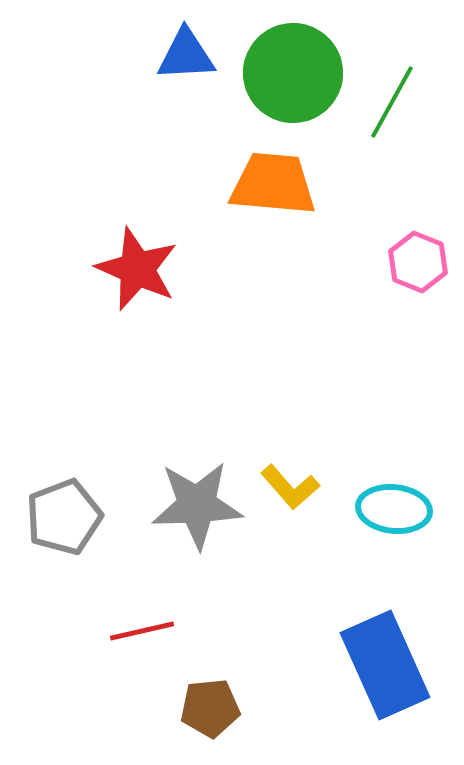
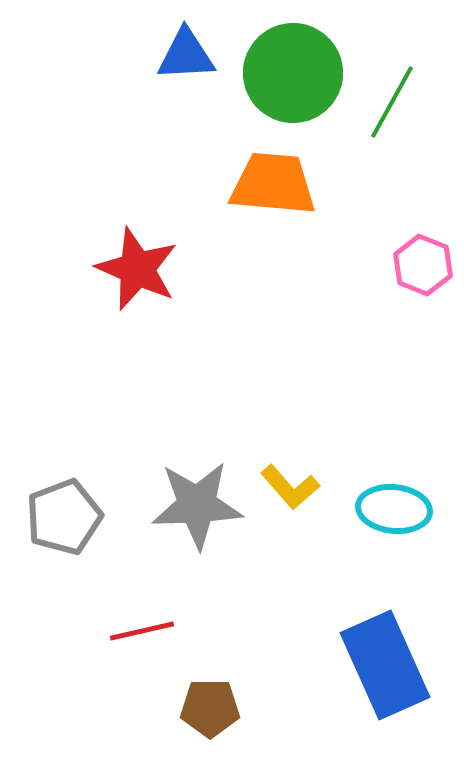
pink hexagon: moved 5 px right, 3 px down
brown pentagon: rotated 6 degrees clockwise
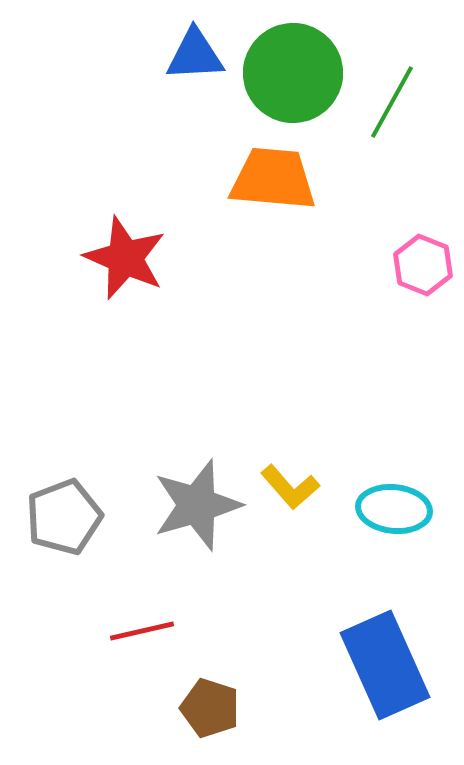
blue triangle: moved 9 px right
orange trapezoid: moved 5 px up
red star: moved 12 px left, 11 px up
gray star: rotated 14 degrees counterclockwise
brown pentagon: rotated 18 degrees clockwise
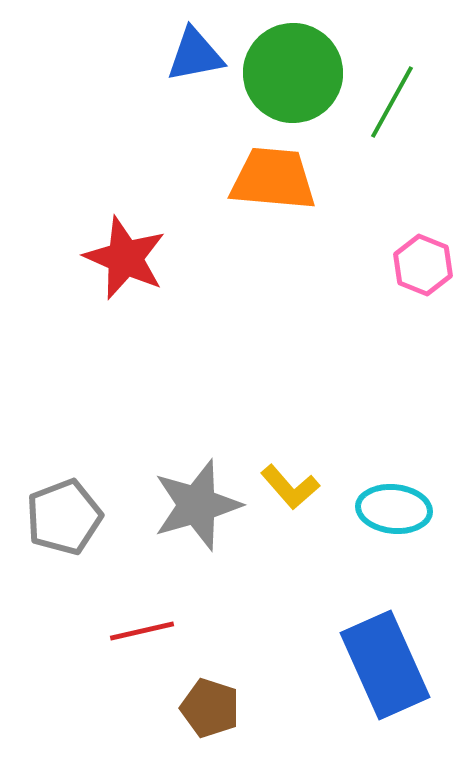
blue triangle: rotated 8 degrees counterclockwise
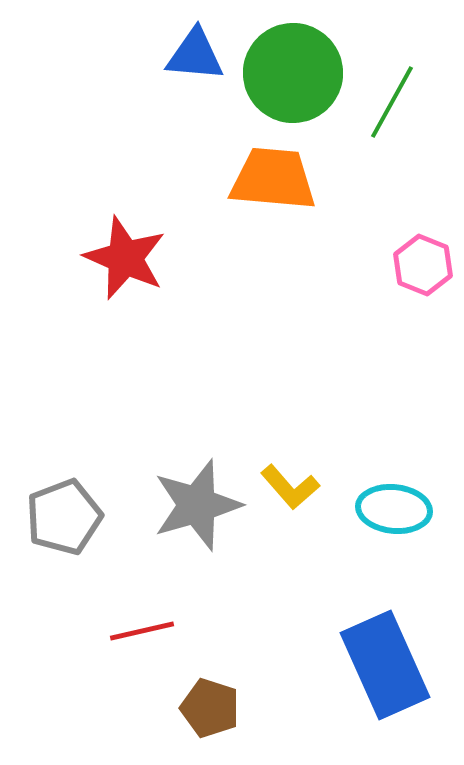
blue triangle: rotated 16 degrees clockwise
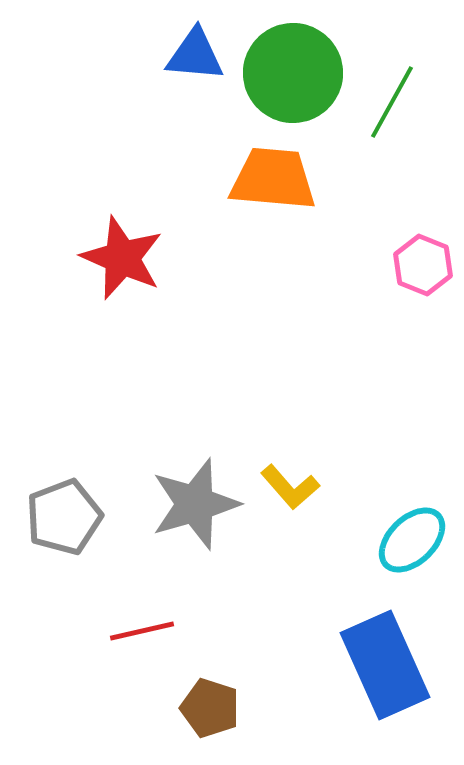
red star: moved 3 px left
gray star: moved 2 px left, 1 px up
cyan ellipse: moved 18 px right, 31 px down; rotated 50 degrees counterclockwise
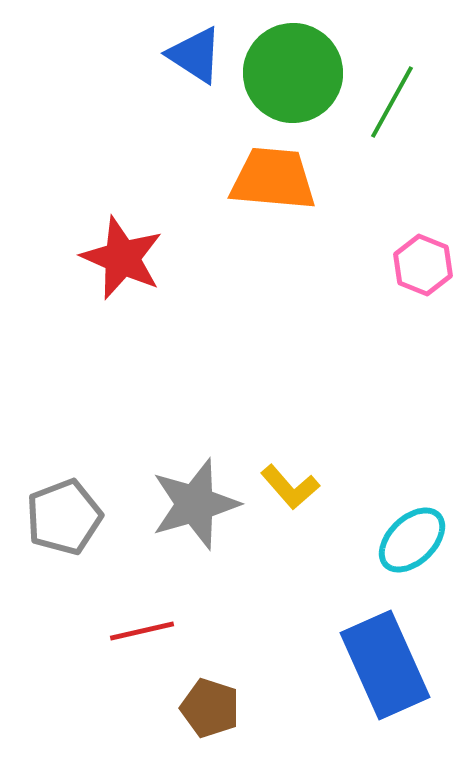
blue triangle: rotated 28 degrees clockwise
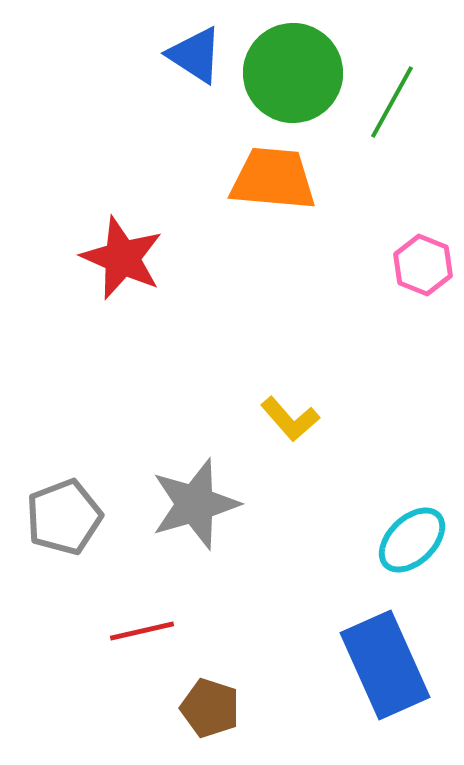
yellow L-shape: moved 68 px up
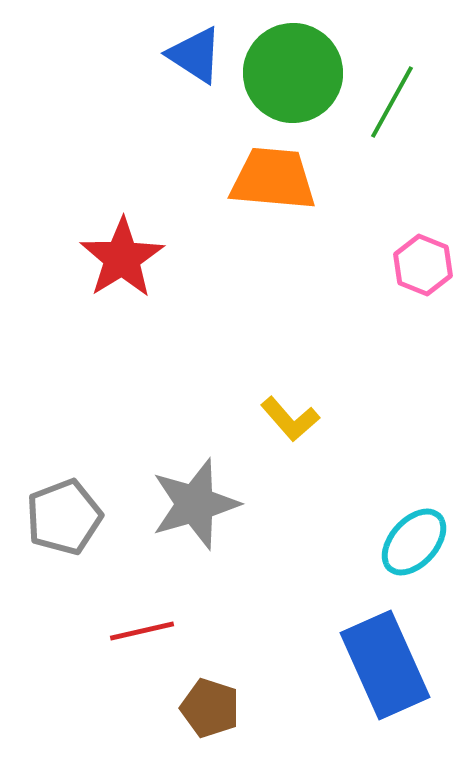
red star: rotated 16 degrees clockwise
cyan ellipse: moved 2 px right, 2 px down; rotated 4 degrees counterclockwise
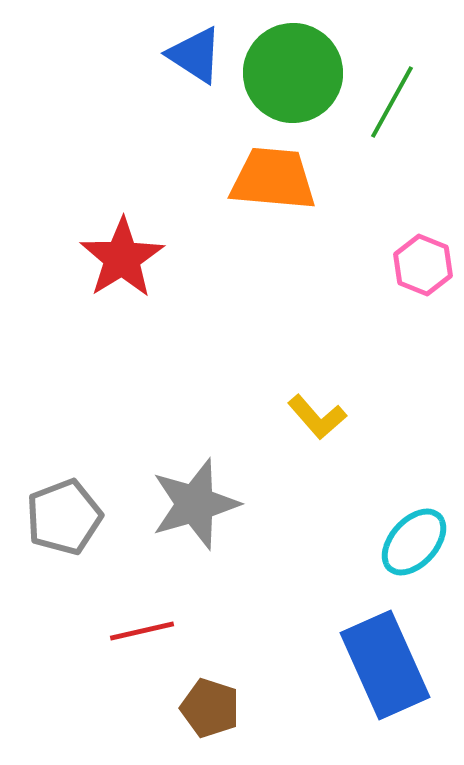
yellow L-shape: moved 27 px right, 2 px up
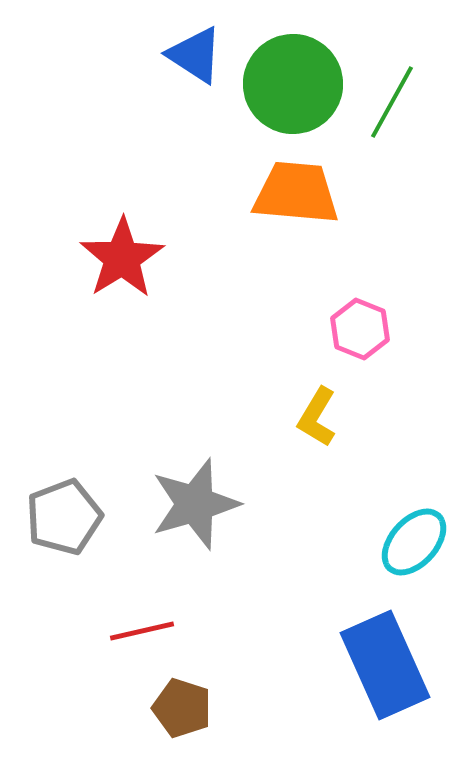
green circle: moved 11 px down
orange trapezoid: moved 23 px right, 14 px down
pink hexagon: moved 63 px left, 64 px down
yellow L-shape: rotated 72 degrees clockwise
brown pentagon: moved 28 px left
